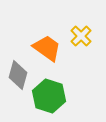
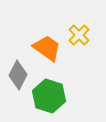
yellow cross: moved 2 px left, 1 px up
gray diamond: rotated 12 degrees clockwise
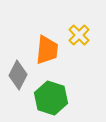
orange trapezoid: moved 2 px down; rotated 60 degrees clockwise
green hexagon: moved 2 px right, 2 px down
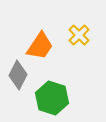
orange trapezoid: moved 7 px left, 4 px up; rotated 28 degrees clockwise
green hexagon: moved 1 px right
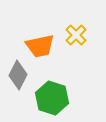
yellow cross: moved 3 px left
orange trapezoid: rotated 44 degrees clockwise
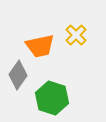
gray diamond: rotated 8 degrees clockwise
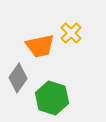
yellow cross: moved 5 px left, 2 px up
gray diamond: moved 3 px down
